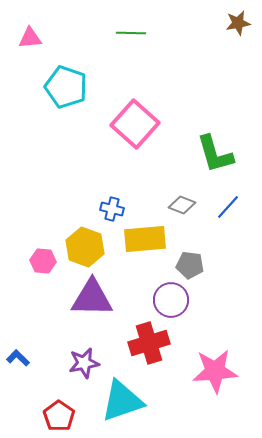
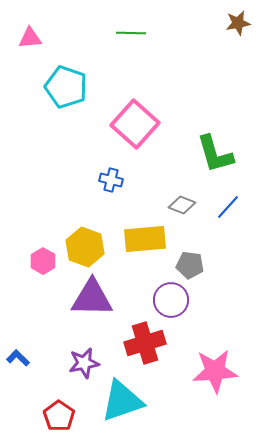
blue cross: moved 1 px left, 29 px up
pink hexagon: rotated 25 degrees clockwise
red cross: moved 4 px left
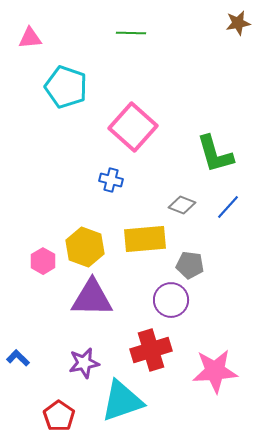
pink square: moved 2 px left, 3 px down
red cross: moved 6 px right, 7 px down
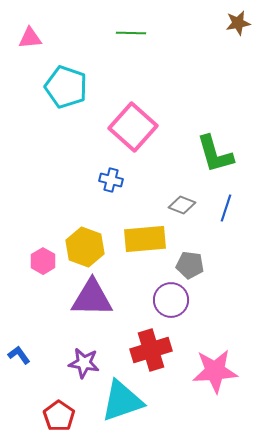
blue line: moved 2 px left, 1 px down; rotated 24 degrees counterclockwise
blue L-shape: moved 1 px right, 3 px up; rotated 10 degrees clockwise
purple star: rotated 20 degrees clockwise
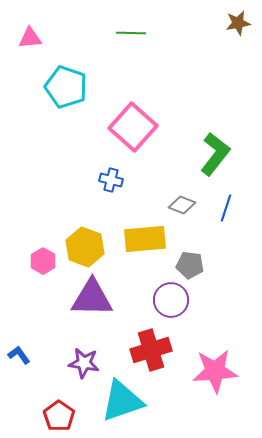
green L-shape: rotated 126 degrees counterclockwise
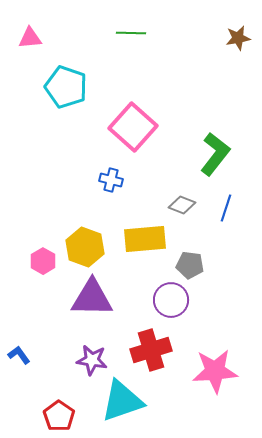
brown star: moved 15 px down
purple star: moved 8 px right, 3 px up
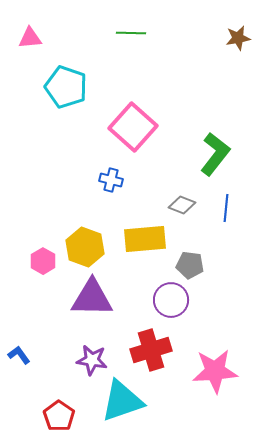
blue line: rotated 12 degrees counterclockwise
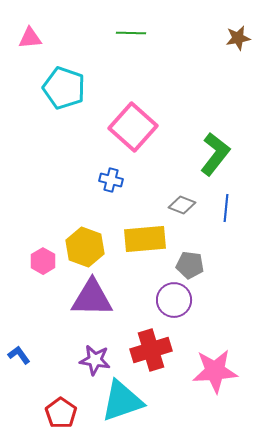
cyan pentagon: moved 2 px left, 1 px down
purple circle: moved 3 px right
purple star: moved 3 px right
red pentagon: moved 2 px right, 3 px up
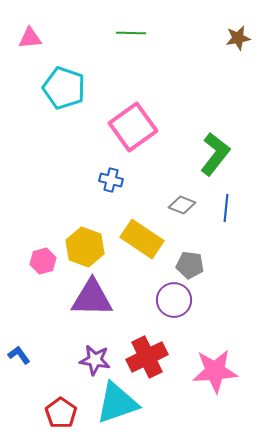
pink square: rotated 12 degrees clockwise
yellow rectangle: moved 3 px left; rotated 39 degrees clockwise
pink hexagon: rotated 15 degrees clockwise
red cross: moved 4 px left, 7 px down; rotated 9 degrees counterclockwise
cyan triangle: moved 5 px left, 2 px down
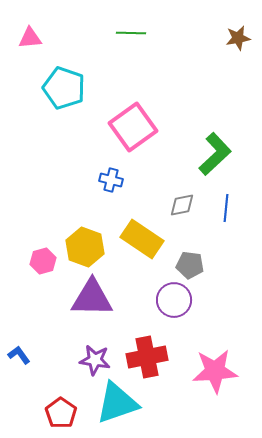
green L-shape: rotated 9 degrees clockwise
gray diamond: rotated 32 degrees counterclockwise
red cross: rotated 15 degrees clockwise
